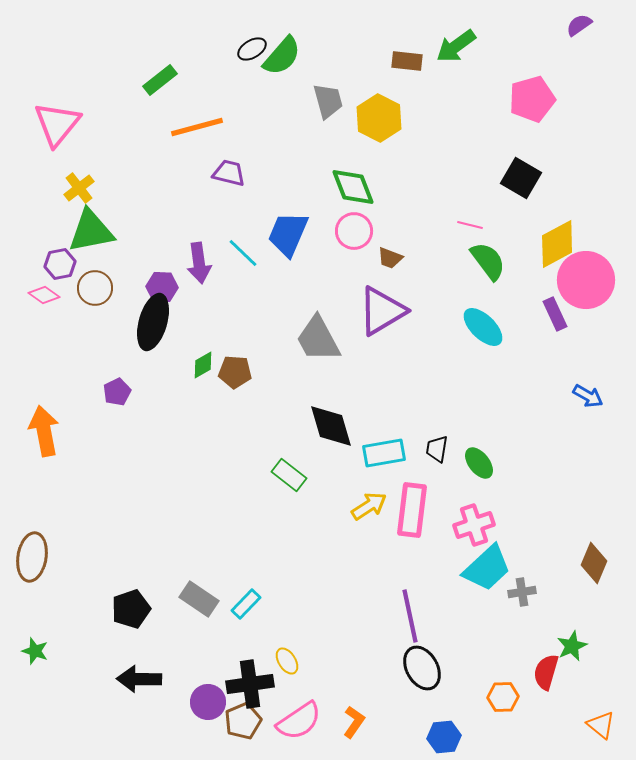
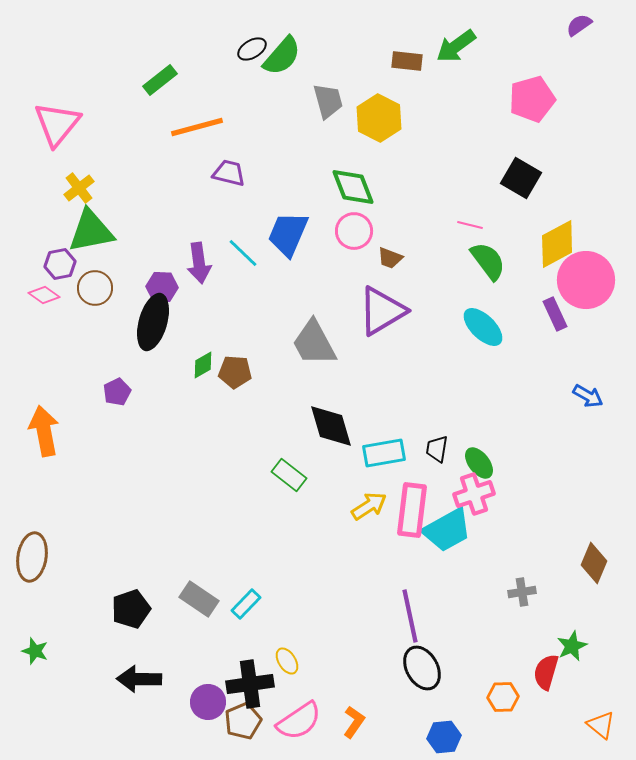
gray trapezoid at (318, 339): moved 4 px left, 4 px down
pink cross at (474, 525): moved 31 px up
cyan trapezoid at (487, 568): moved 40 px left, 38 px up; rotated 14 degrees clockwise
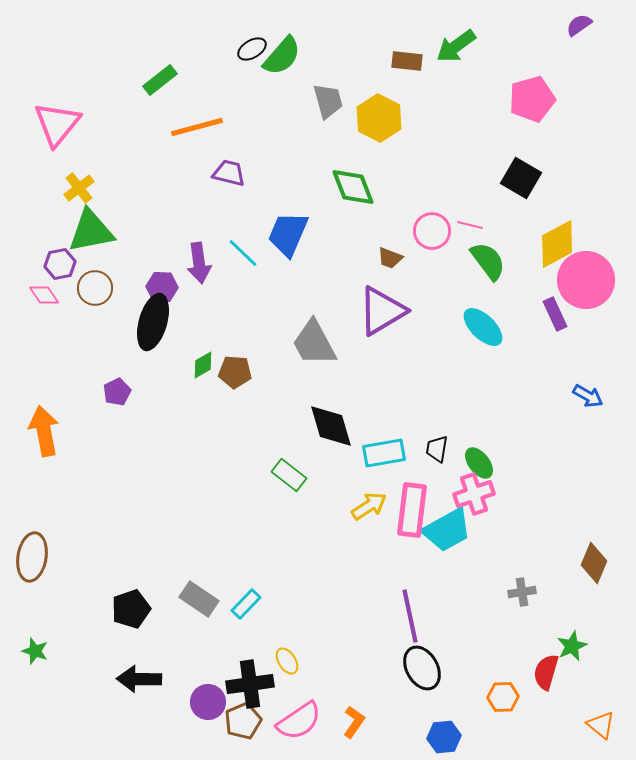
pink circle at (354, 231): moved 78 px right
pink diamond at (44, 295): rotated 20 degrees clockwise
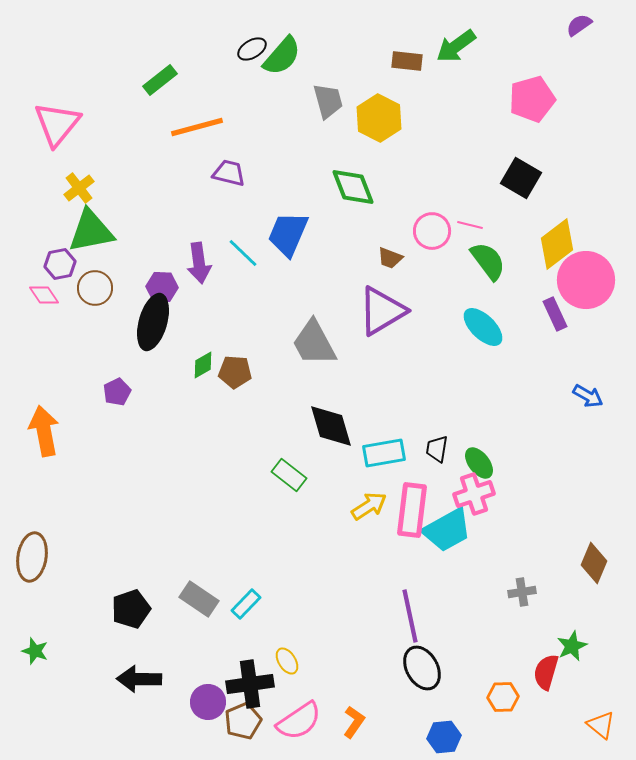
yellow diamond at (557, 244): rotated 9 degrees counterclockwise
